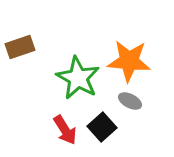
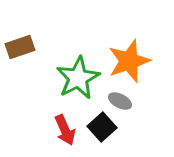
orange star: rotated 24 degrees counterclockwise
green star: rotated 15 degrees clockwise
gray ellipse: moved 10 px left
red arrow: rotated 8 degrees clockwise
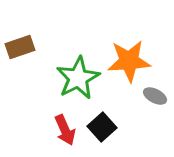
orange star: rotated 15 degrees clockwise
gray ellipse: moved 35 px right, 5 px up
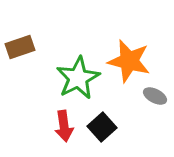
orange star: rotated 18 degrees clockwise
red arrow: moved 1 px left, 4 px up; rotated 16 degrees clockwise
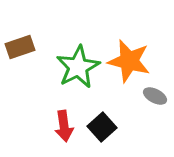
green star: moved 11 px up
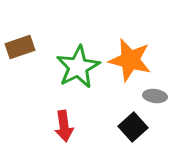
orange star: moved 1 px right, 1 px up
gray ellipse: rotated 20 degrees counterclockwise
black square: moved 31 px right
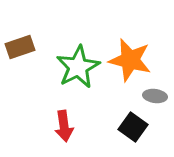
black square: rotated 12 degrees counterclockwise
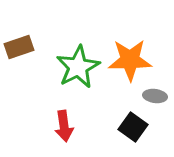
brown rectangle: moved 1 px left
orange star: rotated 15 degrees counterclockwise
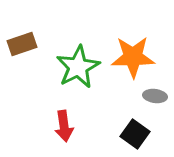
brown rectangle: moved 3 px right, 3 px up
orange star: moved 3 px right, 3 px up
black square: moved 2 px right, 7 px down
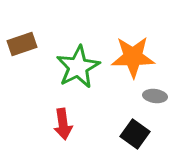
red arrow: moved 1 px left, 2 px up
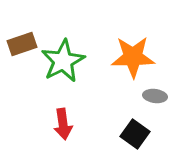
green star: moved 15 px left, 6 px up
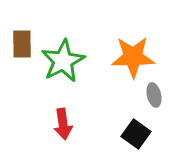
brown rectangle: rotated 72 degrees counterclockwise
gray ellipse: moved 1 px left, 1 px up; rotated 70 degrees clockwise
black square: moved 1 px right
